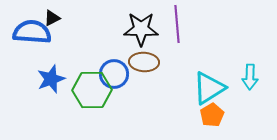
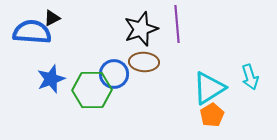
black star: rotated 20 degrees counterclockwise
cyan arrow: rotated 20 degrees counterclockwise
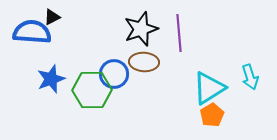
black triangle: moved 1 px up
purple line: moved 2 px right, 9 px down
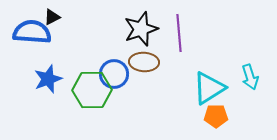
blue star: moved 3 px left
orange pentagon: moved 4 px right, 1 px down; rotated 30 degrees clockwise
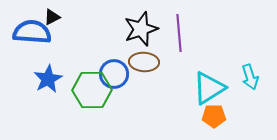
blue star: rotated 8 degrees counterclockwise
orange pentagon: moved 2 px left
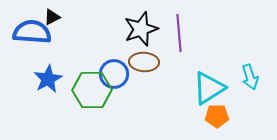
orange pentagon: moved 3 px right
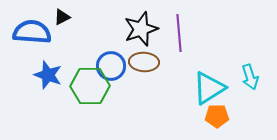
black triangle: moved 10 px right
blue circle: moved 3 px left, 8 px up
blue star: moved 4 px up; rotated 24 degrees counterclockwise
green hexagon: moved 2 px left, 4 px up
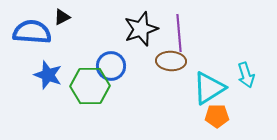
brown ellipse: moved 27 px right, 1 px up
cyan arrow: moved 4 px left, 2 px up
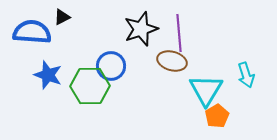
brown ellipse: moved 1 px right; rotated 12 degrees clockwise
cyan triangle: moved 3 px left, 2 px down; rotated 27 degrees counterclockwise
orange pentagon: rotated 30 degrees counterclockwise
